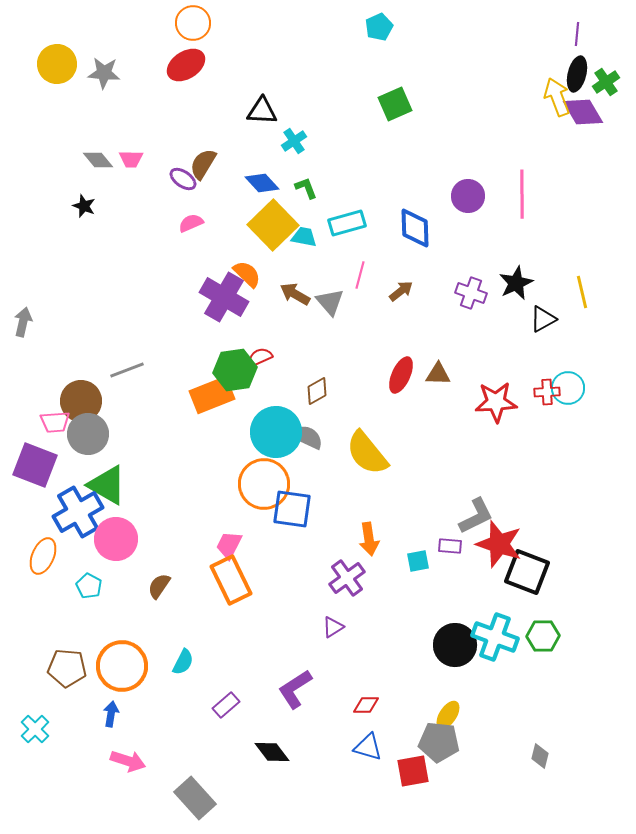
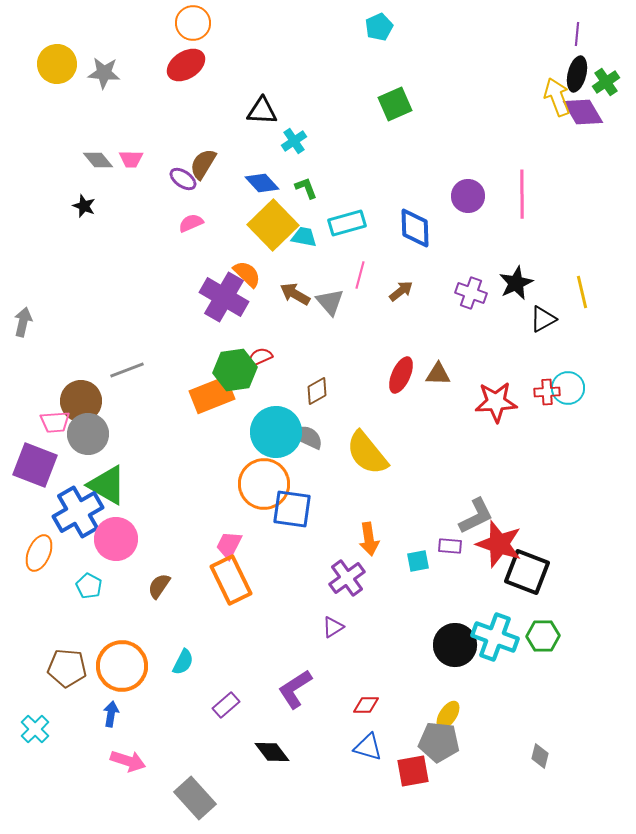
orange ellipse at (43, 556): moved 4 px left, 3 px up
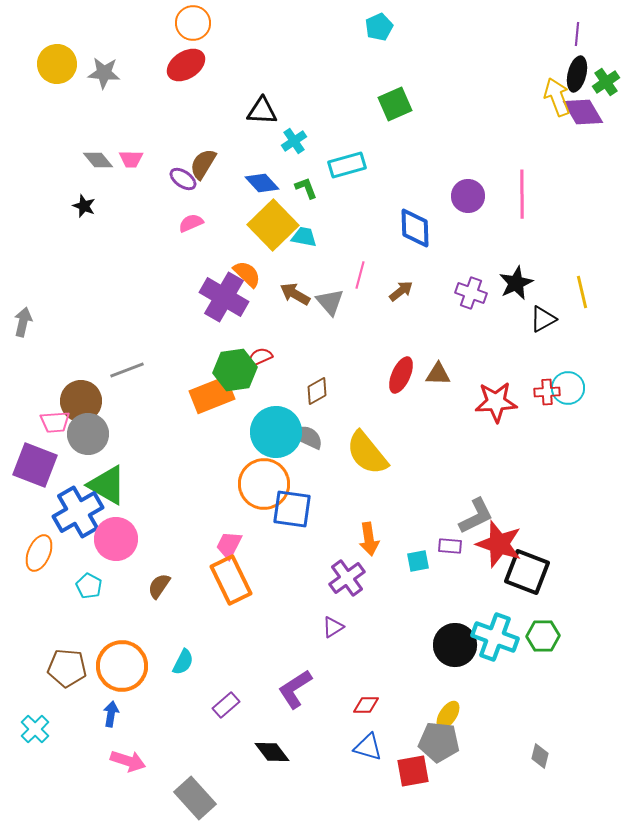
cyan rectangle at (347, 223): moved 58 px up
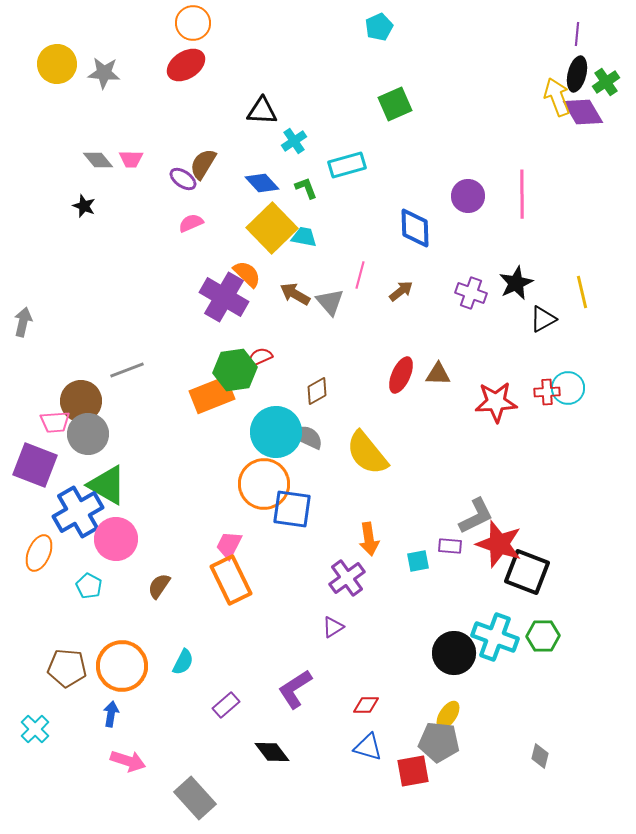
yellow square at (273, 225): moved 1 px left, 3 px down
black circle at (455, 645): moved 1 px left, 8 px down
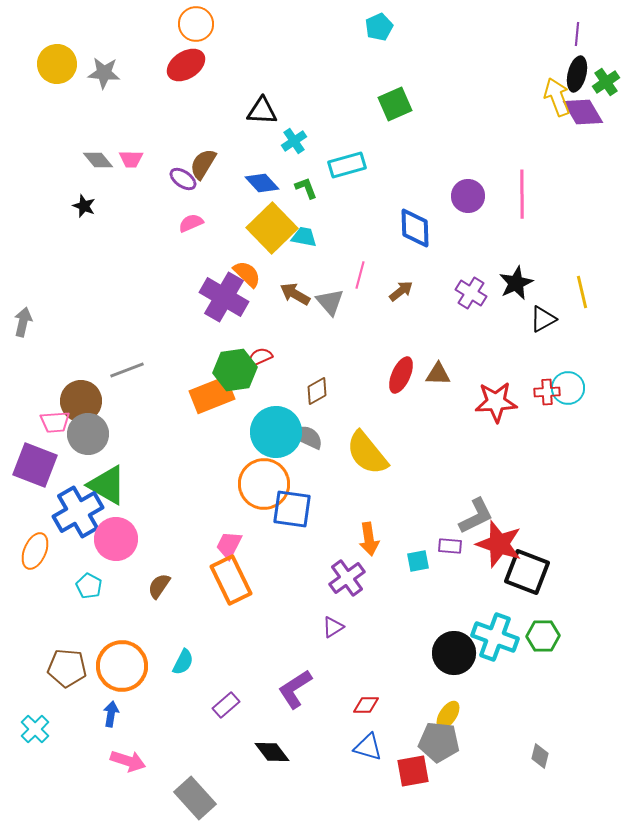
orange circle at (193, 23): moved 3 px right, 1 px down
purple cross at (471, 293): rotated 12 degrees clockwise
orange ellipse at (39, 553): moved 4 px left, 2 px up
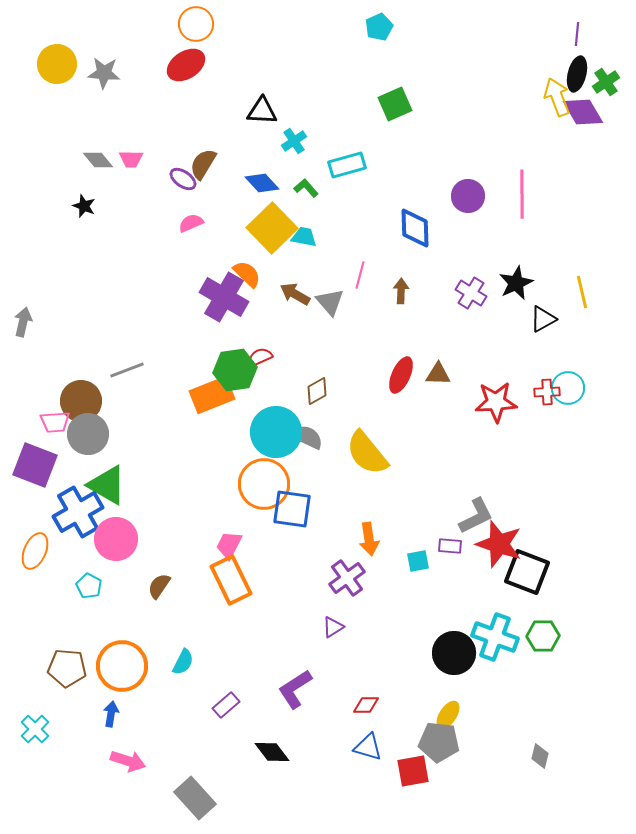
green L-shape at (306, 188): rotated 20 degrees counterclockwise
brown arrow at (401, 291): rotated 50 degrees counterclockwise
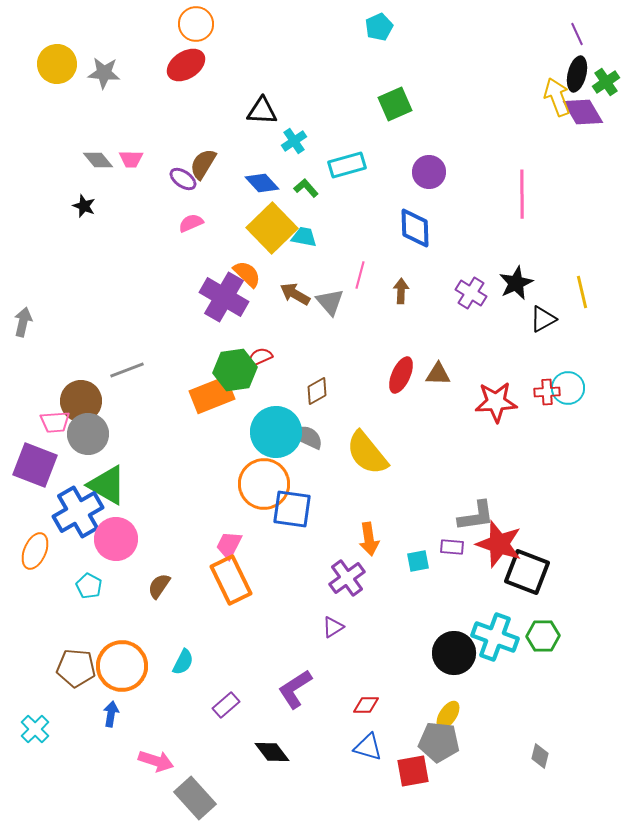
purple line at (577, 34): rotated 30 degrees counterclockwise
purple circle at (468, 196): moved 39 px left, 24 px up
gray L-shape at (476, 516): rotated 18 degrees clockwise
purple rectangle at (450, 546): moved 2 px right, 1 px down
brown pentagon at (67, 668): moved 9 px right
pink arrow at (128, 761): moved 28 px right
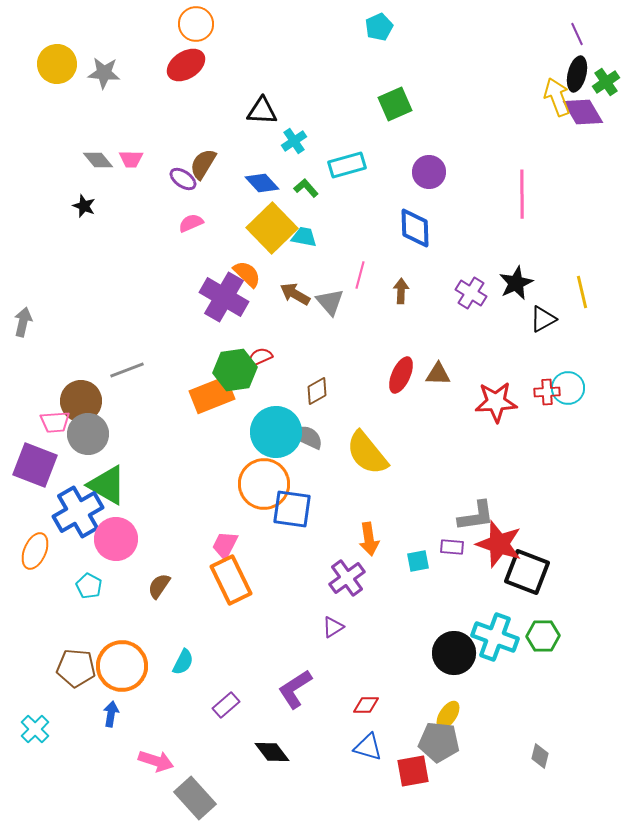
pink trapezoid at (229, 545): moved 4 px left
